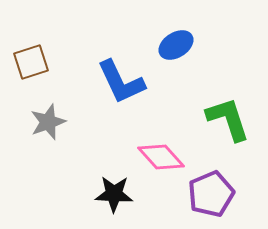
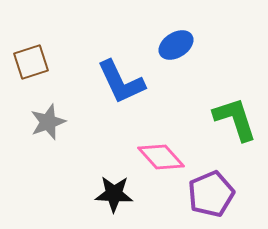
green L-shape: moved 7 px right
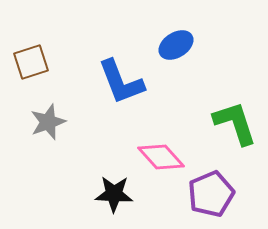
blue L-shape: rotated 4 degrees clockwise
green L-shape: moved 4 px down
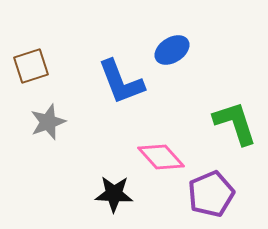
blue ellipse: moved 4 px left, 5 px down
brown square: moved 4 px down
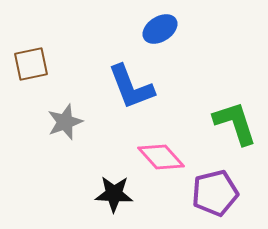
blue ellipse: moved 12 px left, 21 px up
brown square: moved 2 px up; rotated 6 degrees clockwise
blue L-shape: moved 10 px right, 5 px down
gray star: moved 17 px right
purple pentagon: moved 4 px right, 1 px up; rotated 9 degrees clockwise
